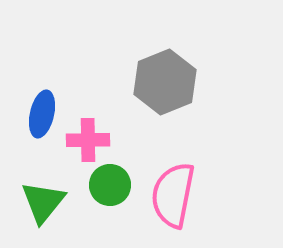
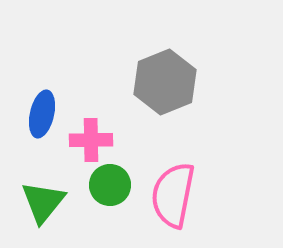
pink cross: moved 3 px right
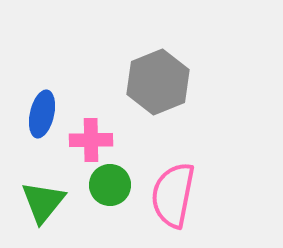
gray hexagon: moved 7 px left
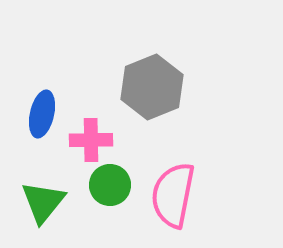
gray hexagon: moved 6 px left, 5 px down
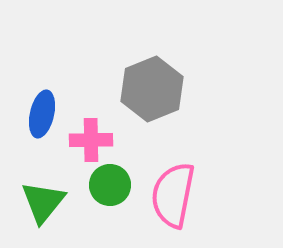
gray hexagon: moved 2 px down
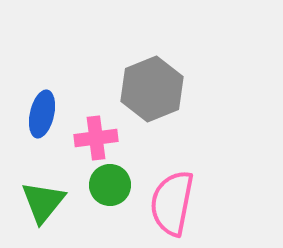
pink cross: moved 5 px right, 2 px up; rotated 6 degrees counterclockwise
pink semicircle: moved 1 px left, 8 px down
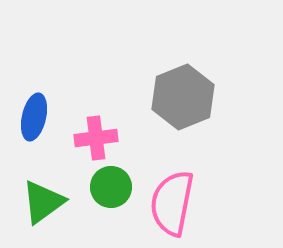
gray hexagon: moved 31 px right, 8 px down
blue ellipse: moved 8 px left, 3 px down
green circle: moved 1 px right, 2 px down
green triangle: rotated 15 degrees clockwise
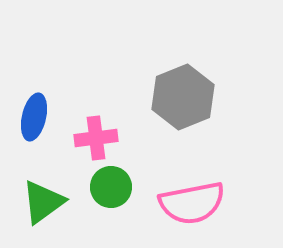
pink semicircle: moved 20 px right; rotated 112 degrees counterclockwise
